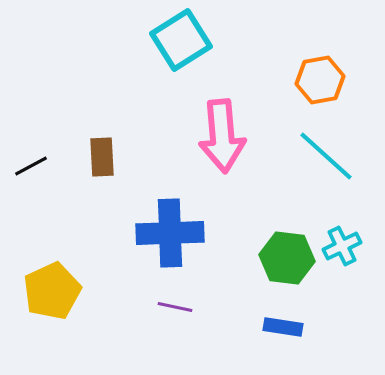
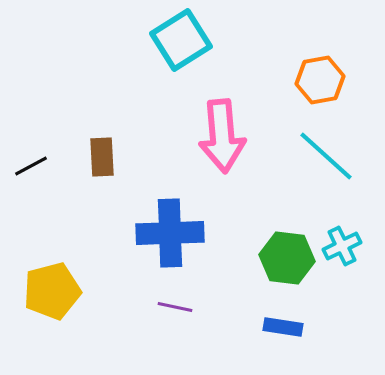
yellow pentagon: rotated 10 degrees clockwise
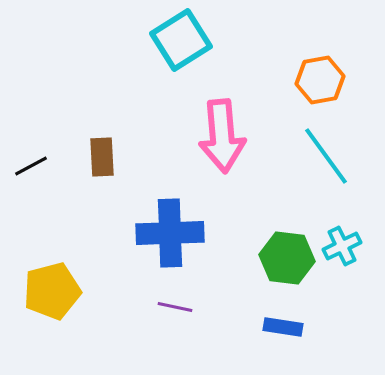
cyan line: rotated 12 degrees clockwise
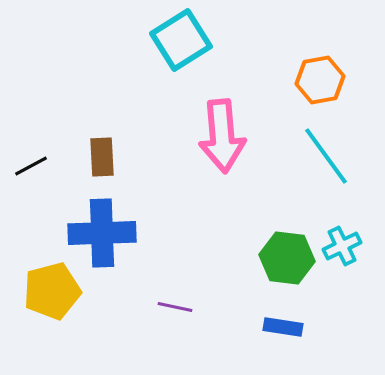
blue cross: moved 68 px left
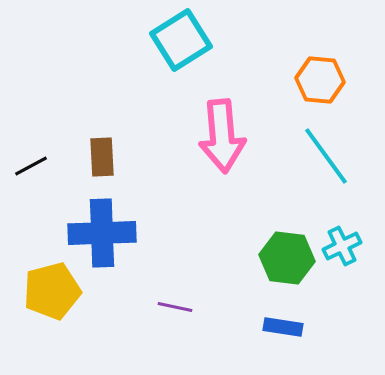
orange hexagon: rotated 15 degrees clockwise
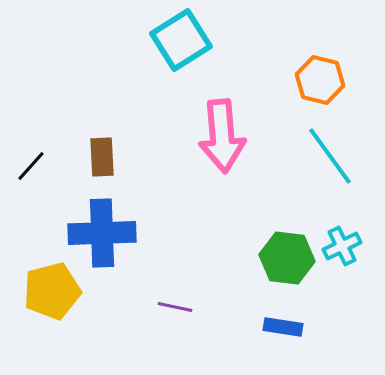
orange hexagon: rotated 9 degrees clockwise
cyan line: moved 4 px right
black line: rotated 20 degrees counterclockwise
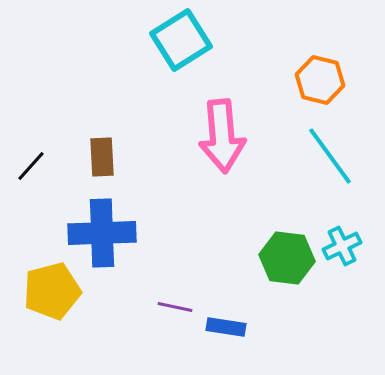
blue rectangle: moved 57 px left
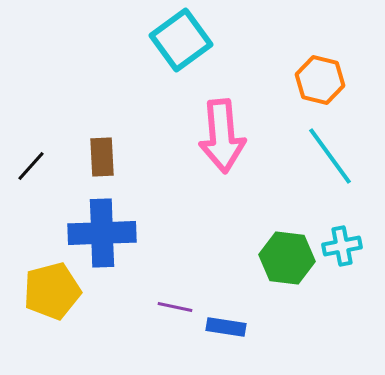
cyan square: rotated 4 degrees counterclockwise
cyan cross: rotated 15 degrees clockwise
